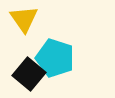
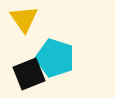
black square: rotated 28 degrees clockwise
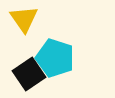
black square: rotated 12 degrees counterclockwise
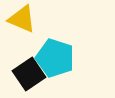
yellow triangle: moved 2 px left; rotated 32 degrees counterclockwise
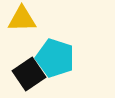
yellow triangle: rotated 24 degrees counterclockwise
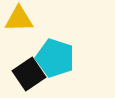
yellow triangle: moved 3 px left
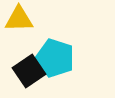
black square: moved 3 px up
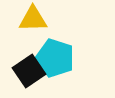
yellow triangle: moved 14 px right
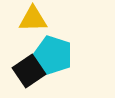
cyan pentagon: moved 2 px left, 3 px up
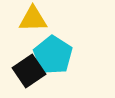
cyan pentagon: rotated 15 degrees clockwise
